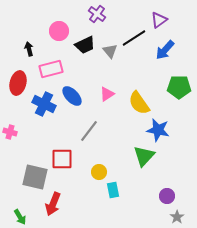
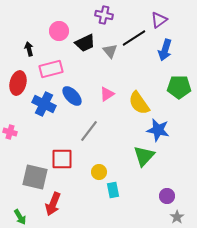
purple cross: moved 7 px right, 1 px down; rotated 24 degrees counterclockwise
black trapezoid: moved 2 px up
blue arrow: rotated 25 degrees counterclockwise
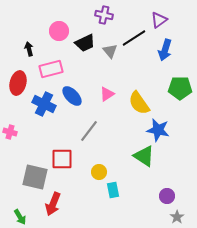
green pentagon: moved 1 px right, 1 px down
green triangle: rotated 40 degrees counterclockwise
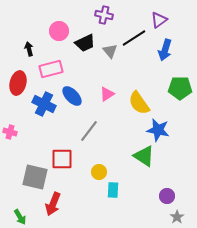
cyan rectangle: rotated 14 degrees clockwise
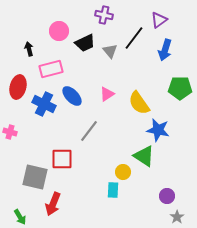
black line: rotated 20 degrees counterclockwise
red ellipse: moved 4 px down
yellow circle: moved 24 px right
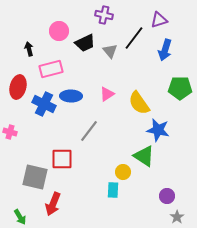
purple triangle: rotated 18 degrees clockwise
blue ellipse: moved 1 px left; rotated 45 degrees counterclockwise
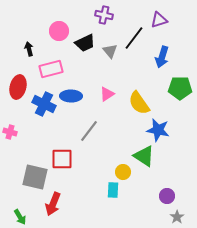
blue arrow: moved 3 px left, 7 px down
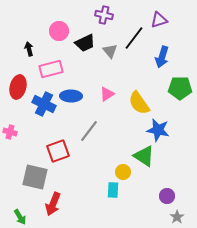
red square: moved 4 px left, 8 px up; rotated 20 degrees counterclockwise
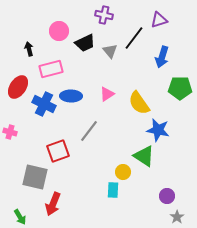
red ellipse: rotated 20 degrees clockwise
